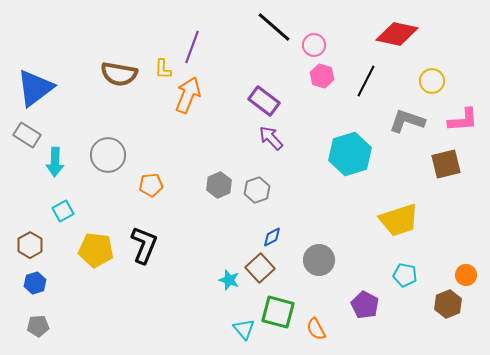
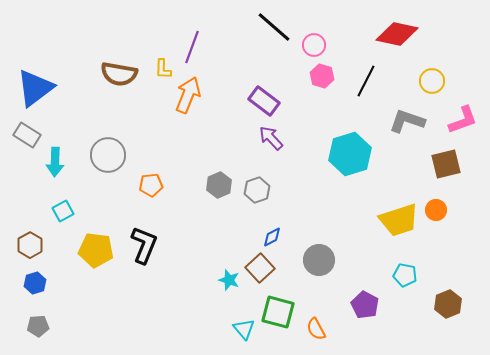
pink L-shape at (463, 120): rotated 16 degrees counterclockwise
orange circle at (466, 275): moved 30 px left, 65 px up
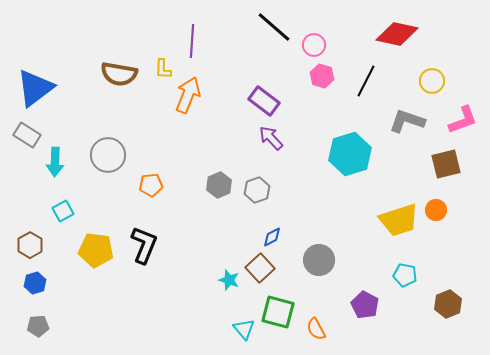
purple line at (192, 47): moved 6 px up; rotated 16 degrees counterclockwise
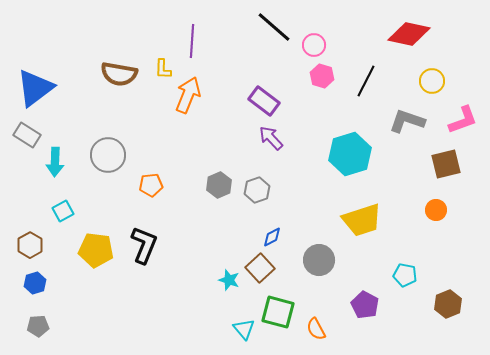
red diamond at (397, 34): moved 12 px right
yellow trapezoid at (399, 220): moved 37 px left
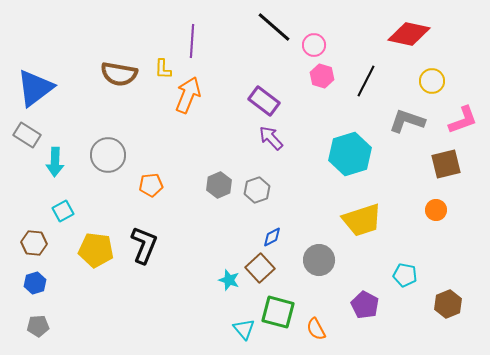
brown hexagon at (30, 245): moved 4 px right, 2 px up; rotated 25 degrees counterclockwise
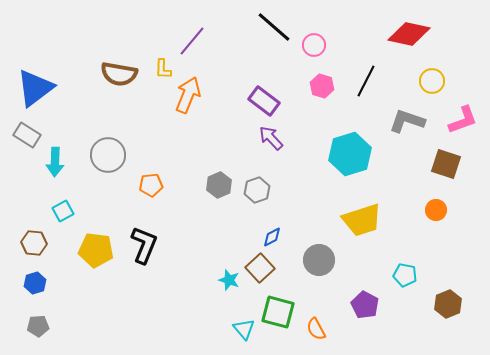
purple line at (192, 41): rotated 36 degrees clockwise
pink hexagon at (322, 76): moved 10 px down
brown square at (446, 164): rotated 32 degrees clockwise
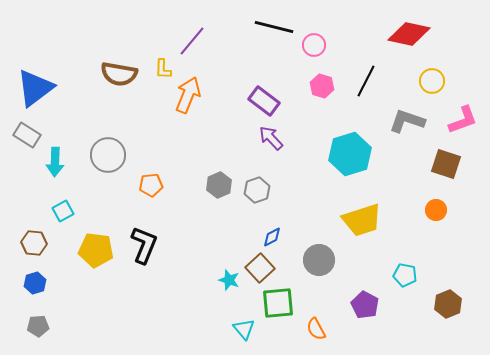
black line at (274, 27): rotated 27 degrees counterclockwise
green square at (278, 312): moved 9 px up; rotated 20 degrees counterclockwise
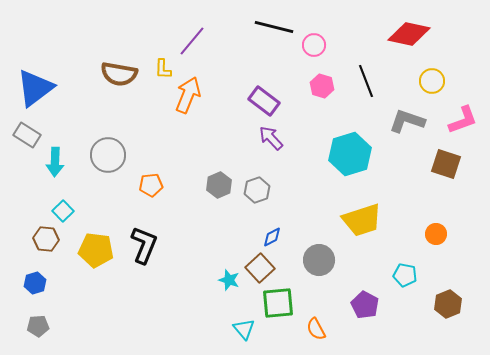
black line at (366, 81): rotated 48 degrees counterclockwise
orange circle at (436, 210): moved 24 px down
cyan square at (63, 211): rotated 15 degrees counterclockwise
brown hexagon at (34, 243): moved 12 px right, 4 px up
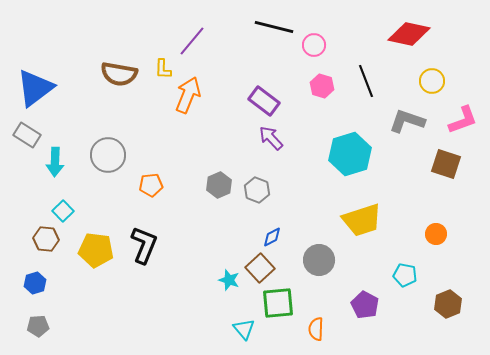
gray hexagon at (257, 190): rotated 20 degrees counterclockwise
orange semicircle at (316, 329): rotated 30 degrees clockwise
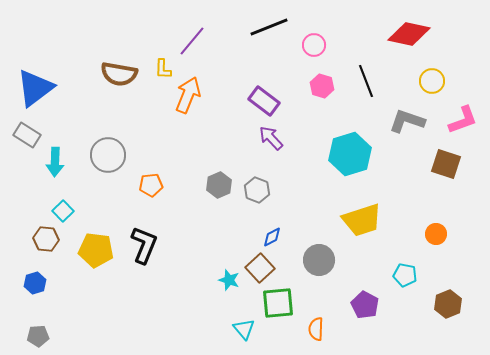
black line at (274, 27): moved 5 px left; rotated 36 degrees counterclockwise
gray pentagon at (38, 326): moved 10 px down
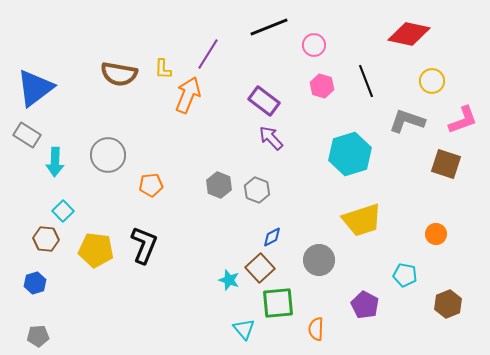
purple line at (192, 41): moved 16 px right, 13 px down; rotated 8 degrees counterclockwise
gray hexagon at (219, 185): rotated 15 degrees counterclockwise
